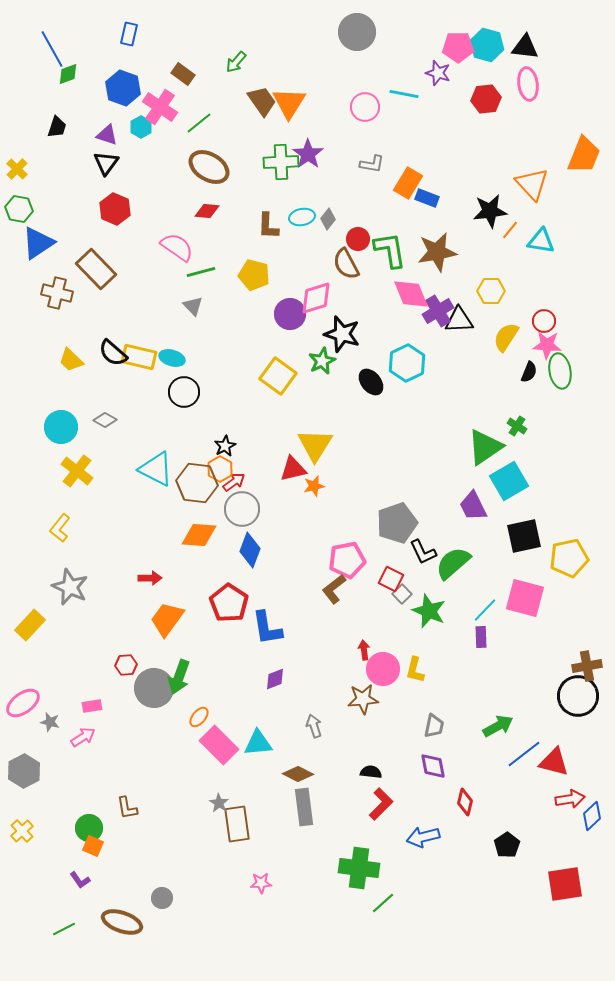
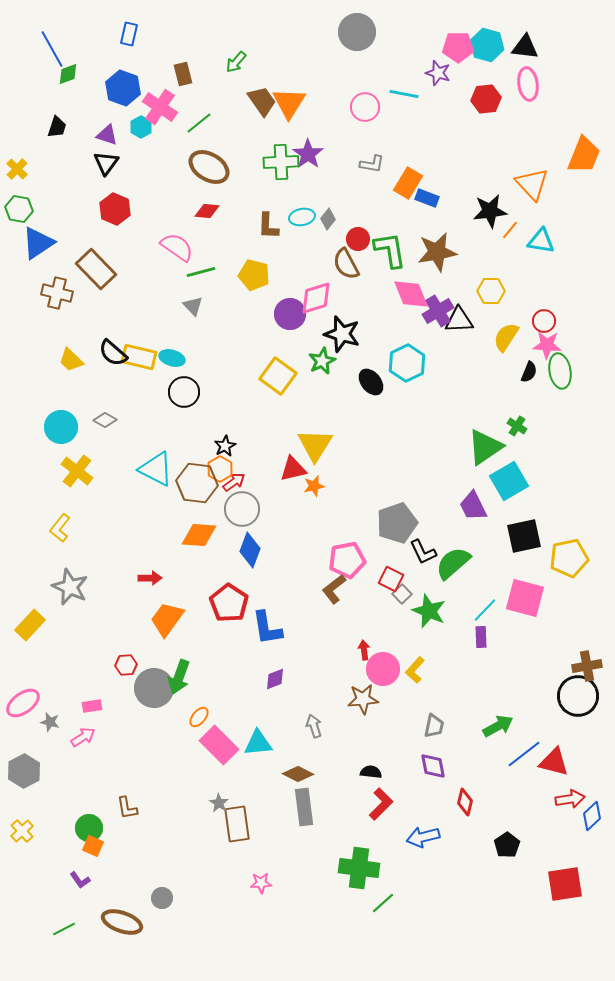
brown rectangle at (183, 74): rotated 40 degrees clockwise
yellow L-shape at (415, 670): rotated 28 degrees clockwise
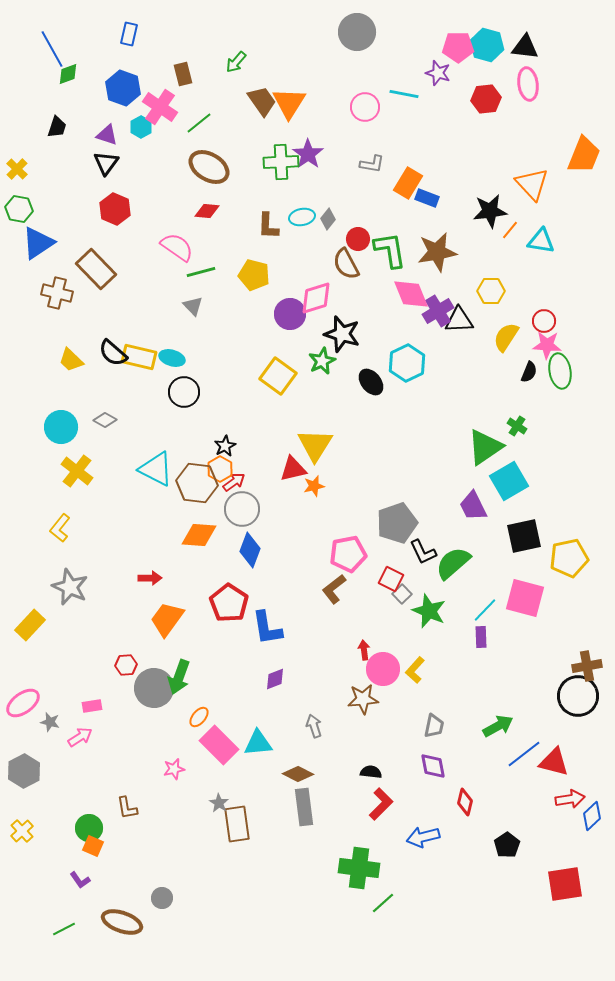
pink pentagon at (347, 560): moved 1 px right, 6 px up
pink arrow at (83, 737): moved 3 px left
pink star at (261, 883): moved 87 px left, 114 px up; rotated 10 degrees counterclockwise
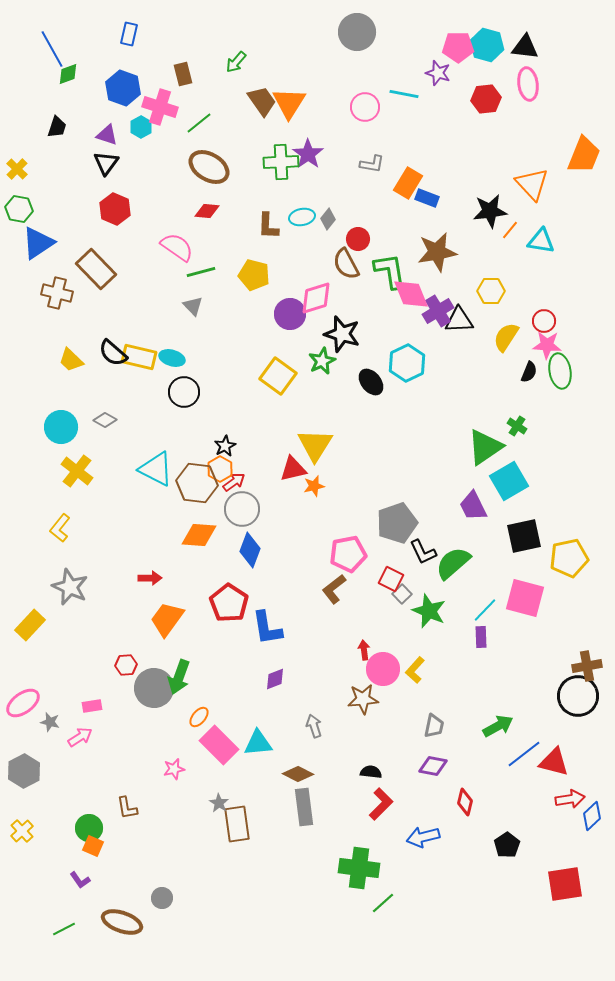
pink cross at (160, 107): rotated 16 degrees counterclockwise
green L-shape at (390, 250): moved 21 px down
purple diamond at (433, 766): rotated 68 degrees counterclockwise
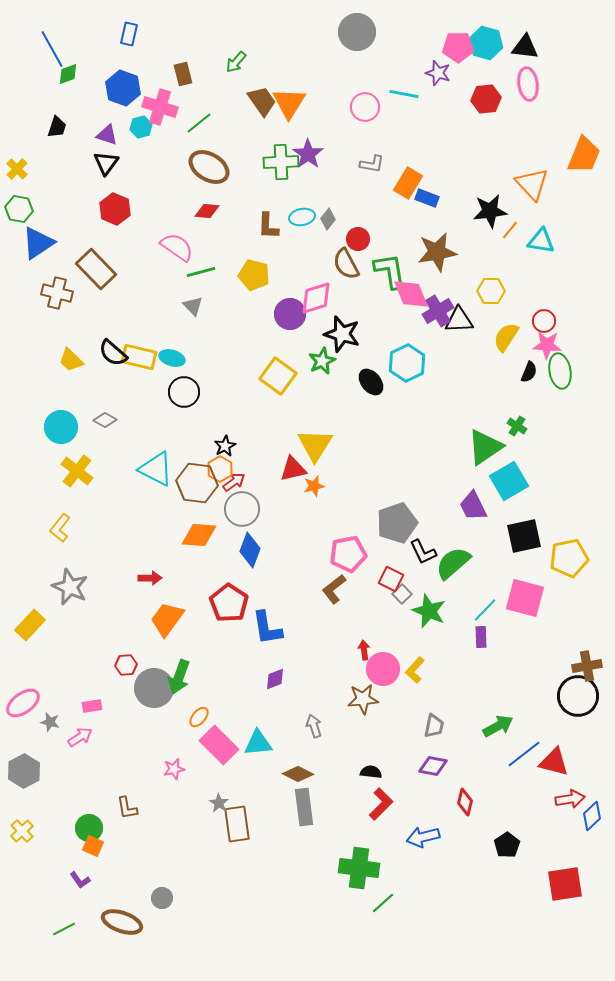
cyan hexagon at (487, 45): moved 1 px left, 2 px up
cyan hexagon at (141, 127): rotated 15 degrees clockwise
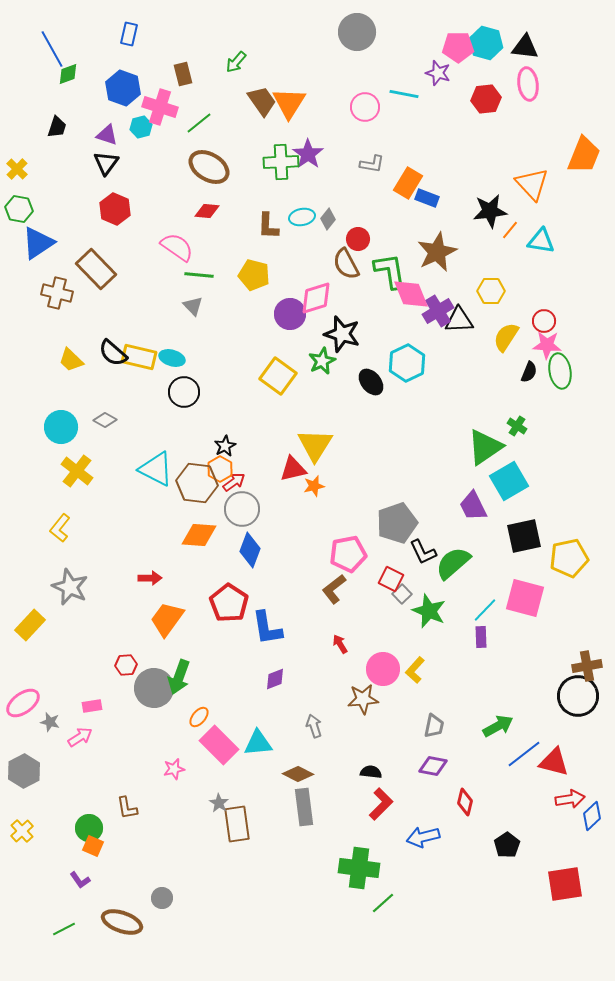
brown star at (437, 252): rotated 15 degrees counterclockwise
green line at (201, 272): moved 2 px left, 3 px down; rotated 20 degrees clockwise
red arrow at (364, 650): moved 24 px left, 6 px up; rotated 24 degrees counterclockwise
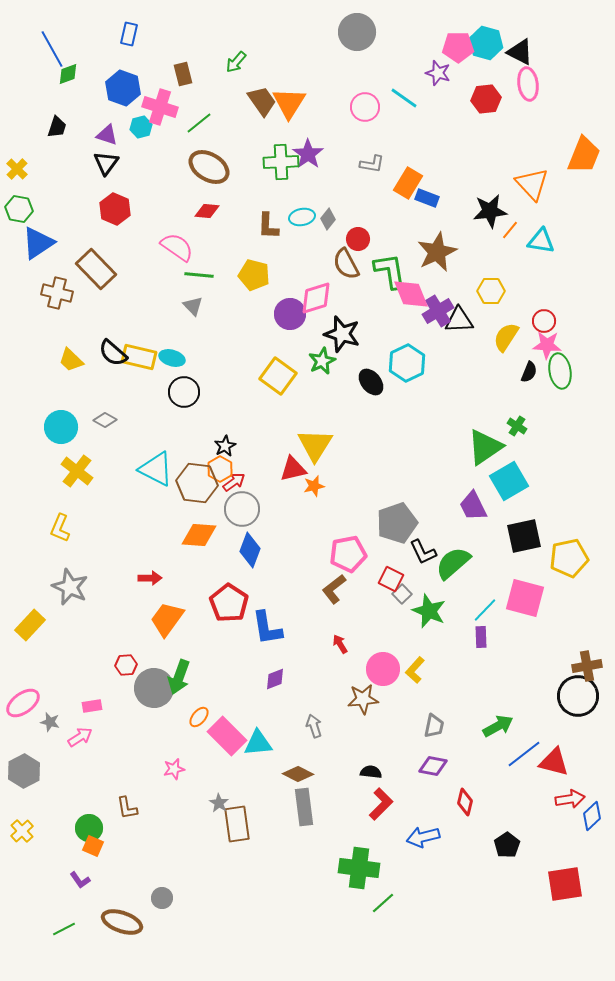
black triangle at (525, 47): moved 5 px left, 5 px down; rotated 20 degrees clockwise
cyan line at (404, 94): moved 4 px down; rotated 24 degrees clockwise
yellow L-shape at (60, 528): rotated 16 degrees counterclockwise
pink rectangle at (219, 745): moved 8 px right, 9 px up
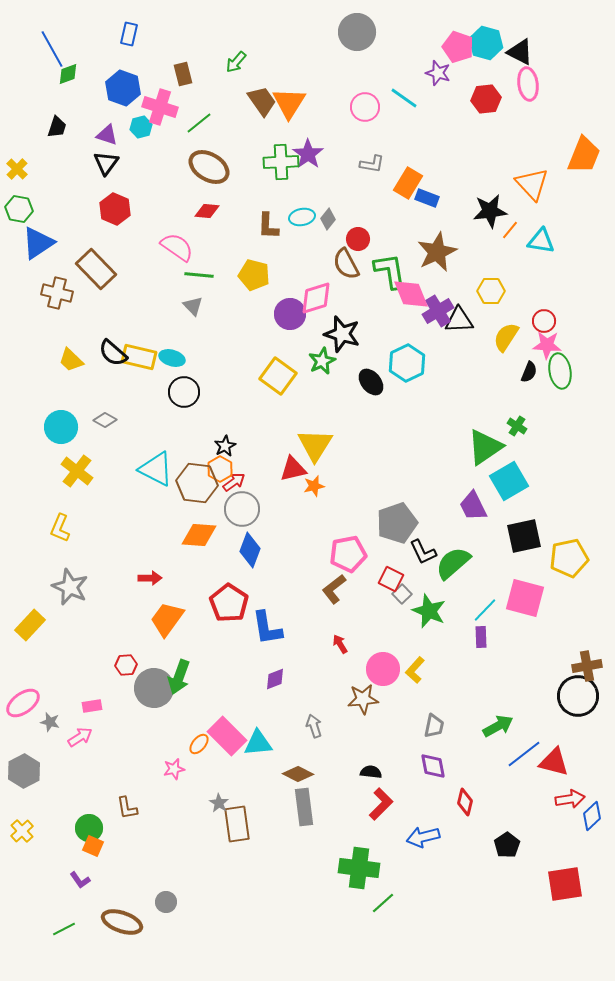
pink pentagon at (458, 47): rotated 20 degrees clockwise
orange ellipse at (199, 717): moved 27 px down
purple diamond at (433, 766): rotated 68 degrees clockwise
gray circle at (162, 898): moved 4 px right, 4 px down
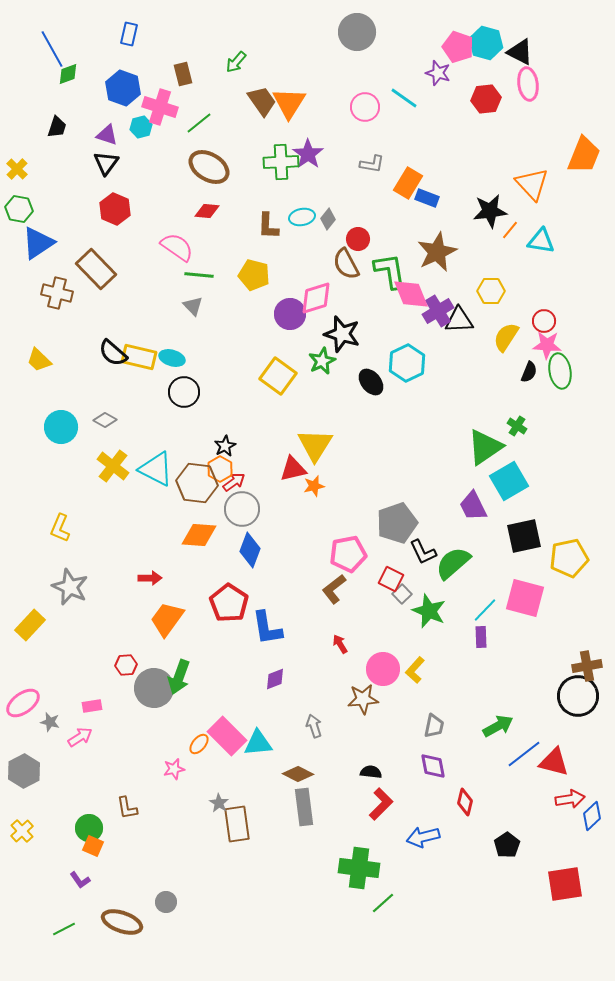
yellow trapezoid at (71, 360): moved 32 px left
yellow cross at (77, 471): moved 36 px right, 5 px up
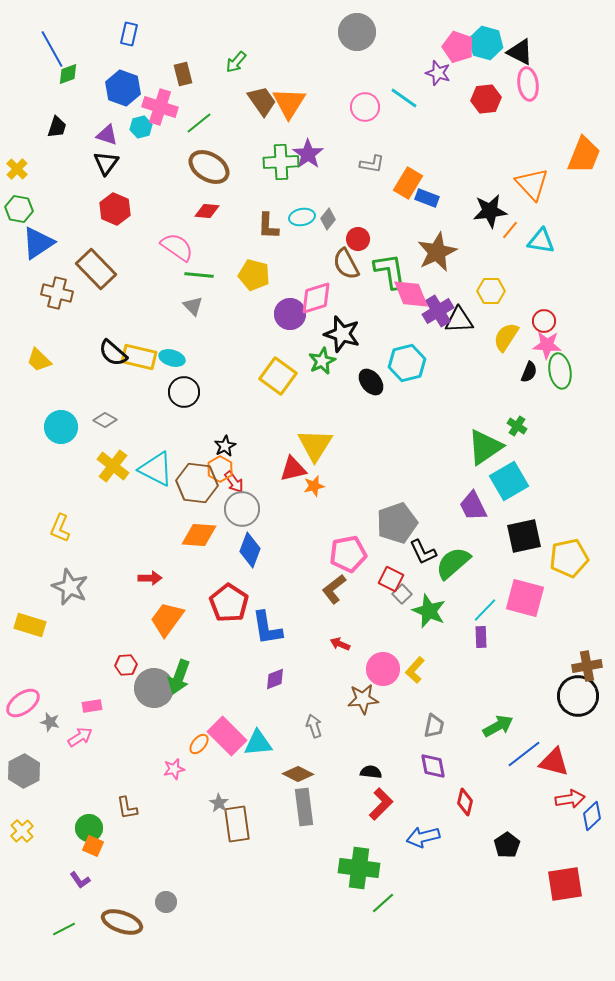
cyan hexagon at (407, 363): rotated 12 degrees clockwise
red arrow at (234, 482): rotated 90 degrees clockwise
yellow rectangle at (30, 625): rotated 64 degrees clockwise
red arrow at (340, 644): rotated 36 degrees counterclockwise
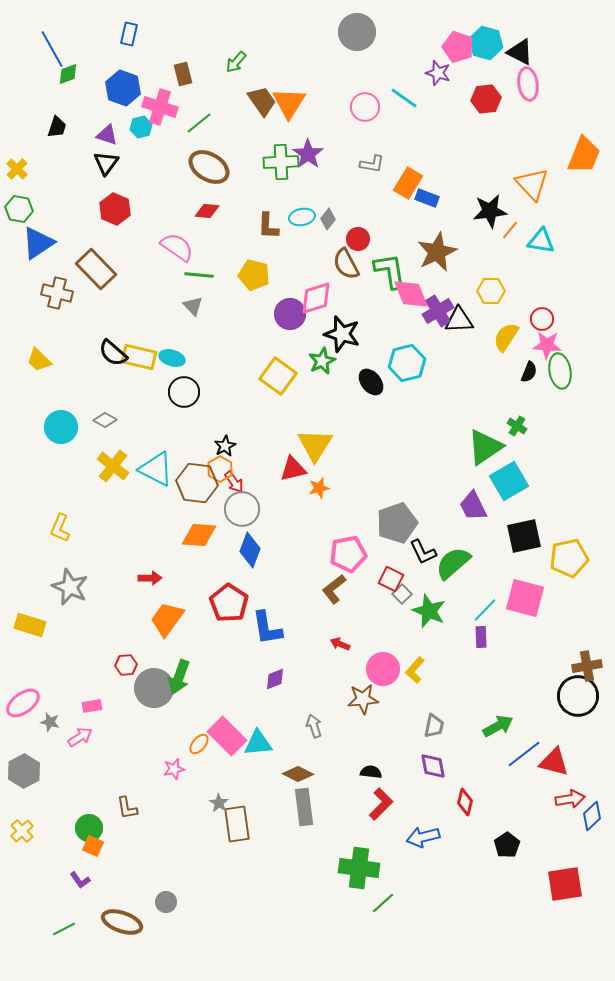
red circle at (544, 321): moved 2 px left, 2 px up
orange star at (314, 486): moved 5 px right, 2 px down
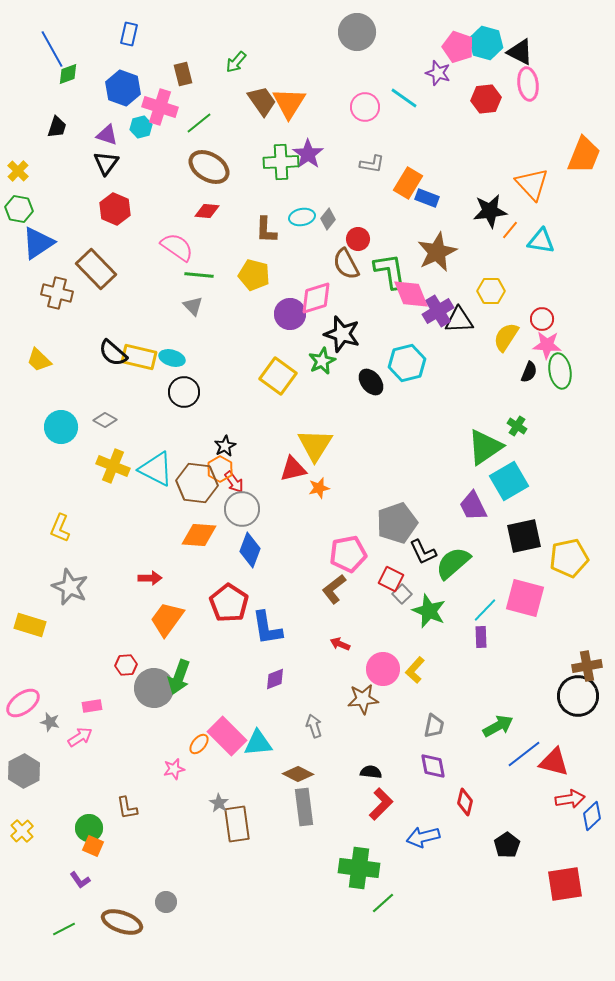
yellow cross at (17, 169): moved 1 px right, 2 px down
brown L-shape at (268, 226): moved 2 px left, 4 px down
yellow cross at (113, 466): rotated 16 degrees counterclockwise
